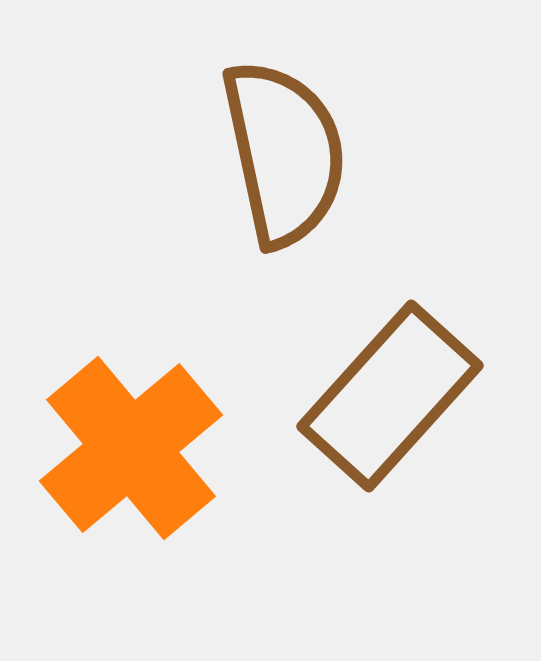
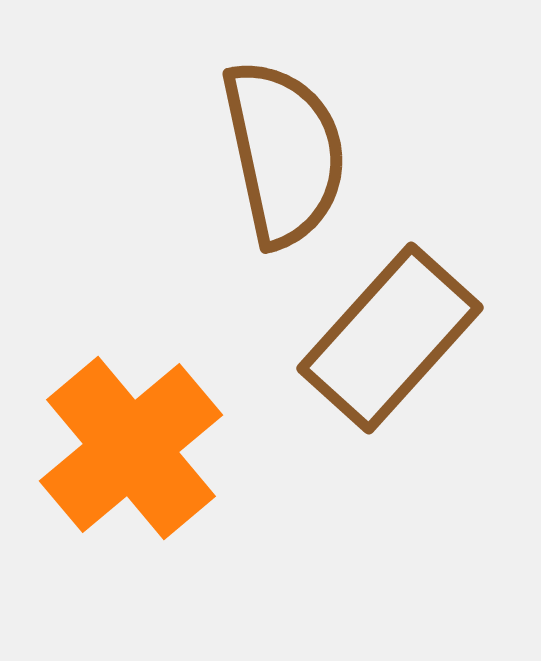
brown rectangle: moved 58 px up
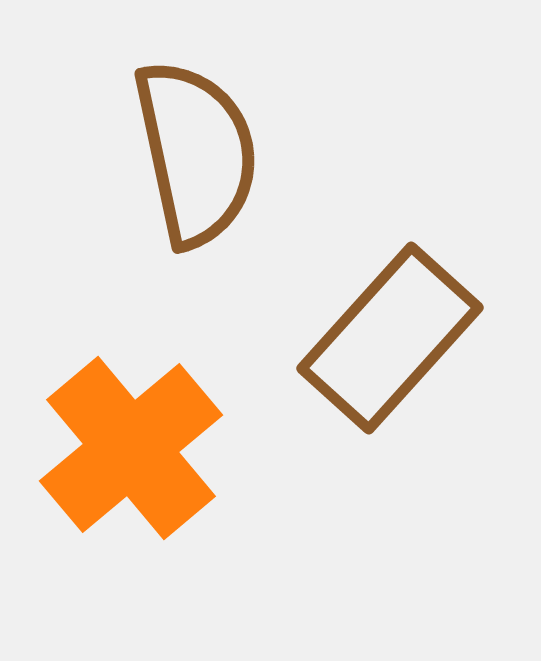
brown semicircle: moved 88 px left
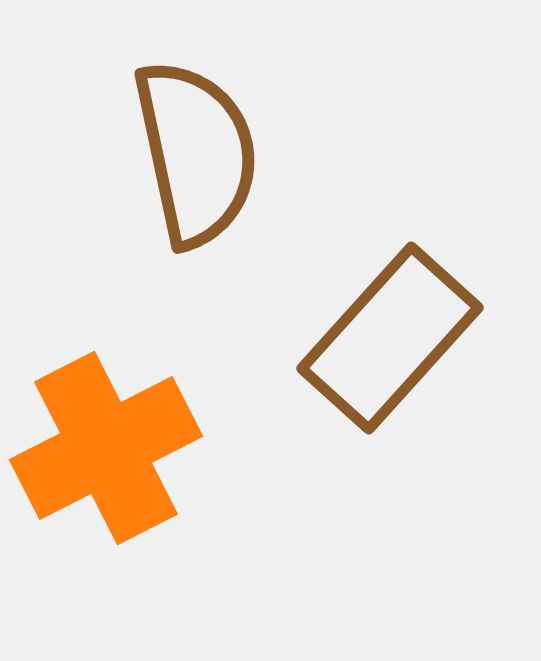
orange cross: moved 25 px left; rotated 13 degrees clockwise
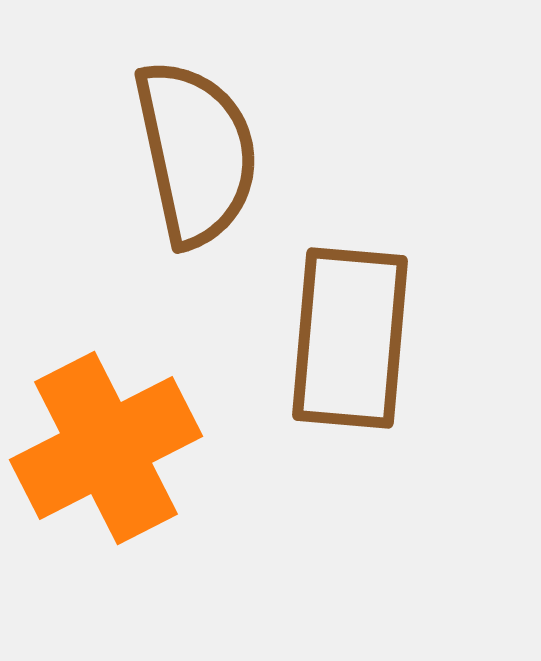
brown rectangle: moved 40 px left; rotated 37 degrees counterclockwise
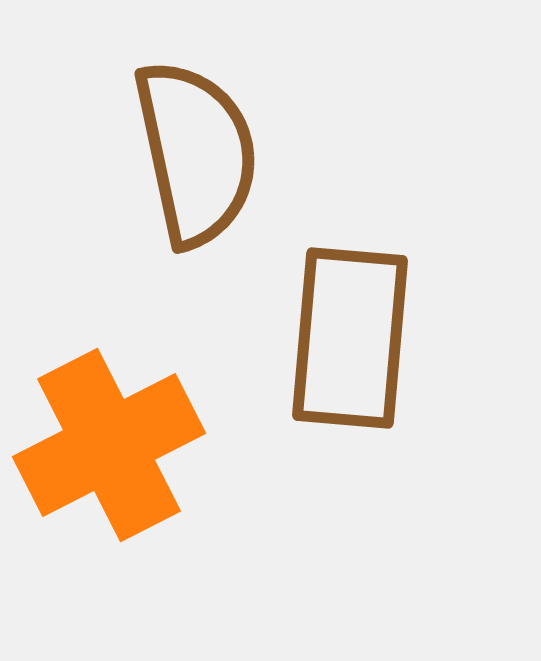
orange cross: moved 3 px right, 3 px up
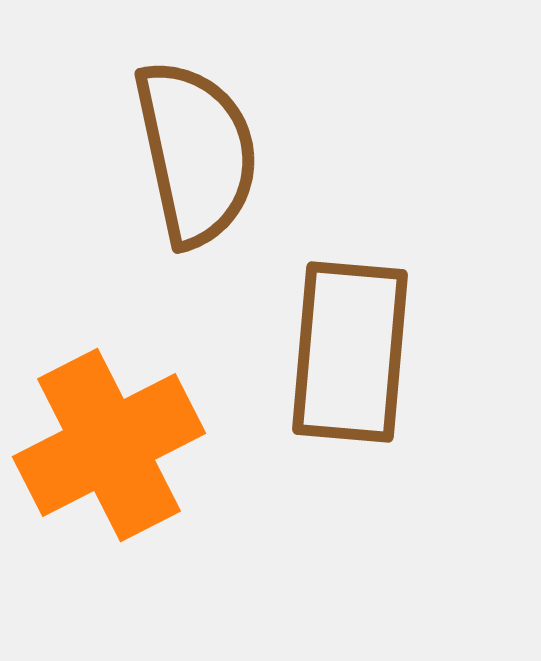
brown rectangle: moved 14 px down
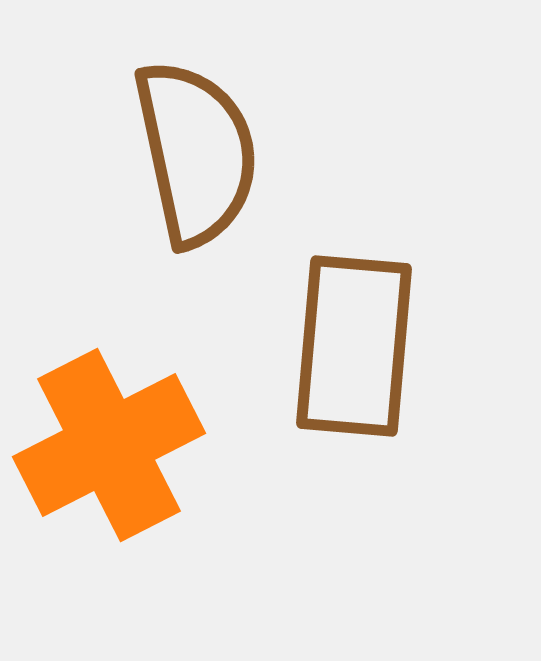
brown rectangle: moved 4 px right, 6 px up
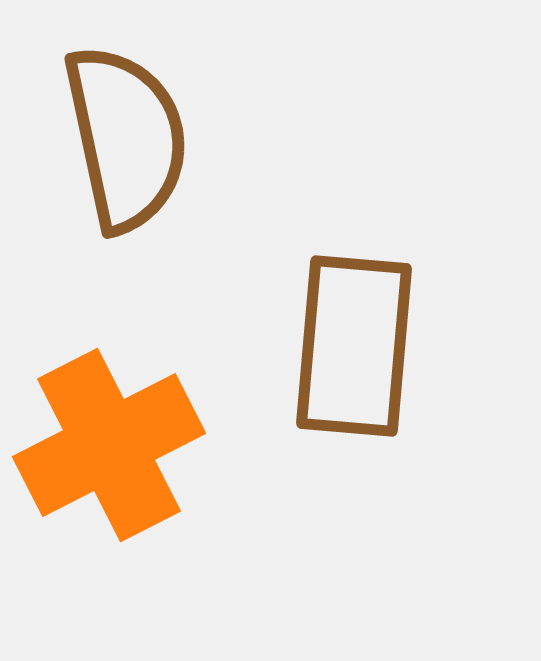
brown semicircle: moved 70 px left, 15 px up
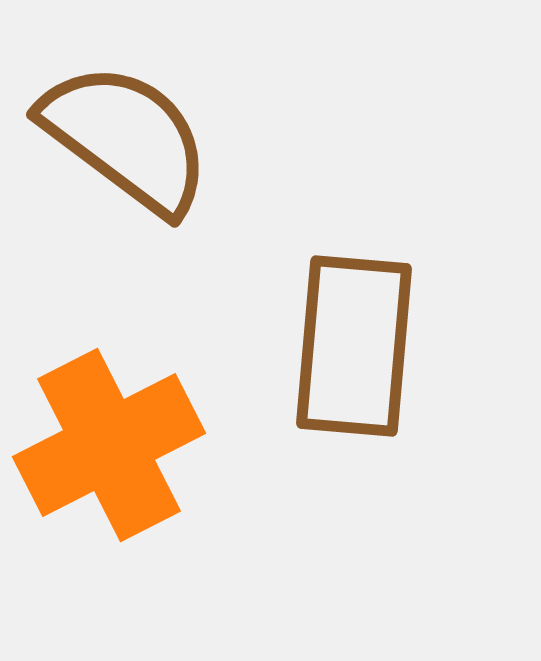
brown semicircle: rotated 41 degrees counterclockwise
